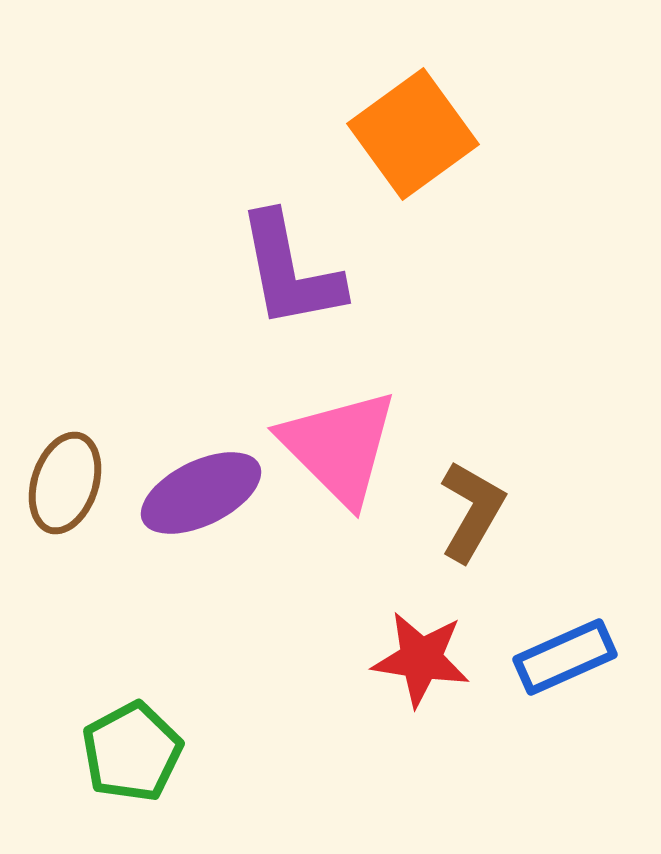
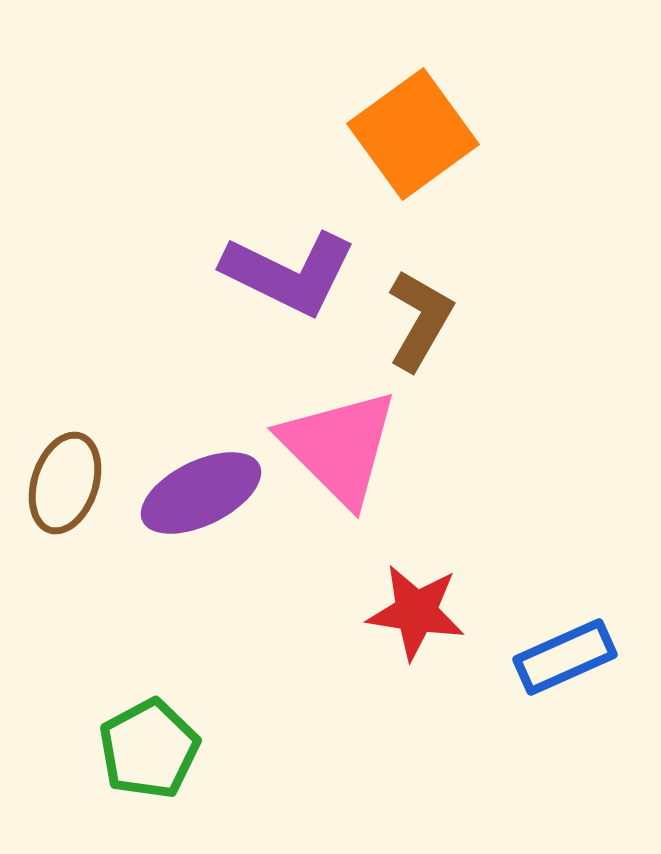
purple L-shape: moved 1 px left, 2 px down; rotated 53 degrees counterclockwise
brown L-shape: moved 52 px left, 191 px up
red star: moved 5 px left, 47 px up
green pentagon: moved 17 px right, 3 px up
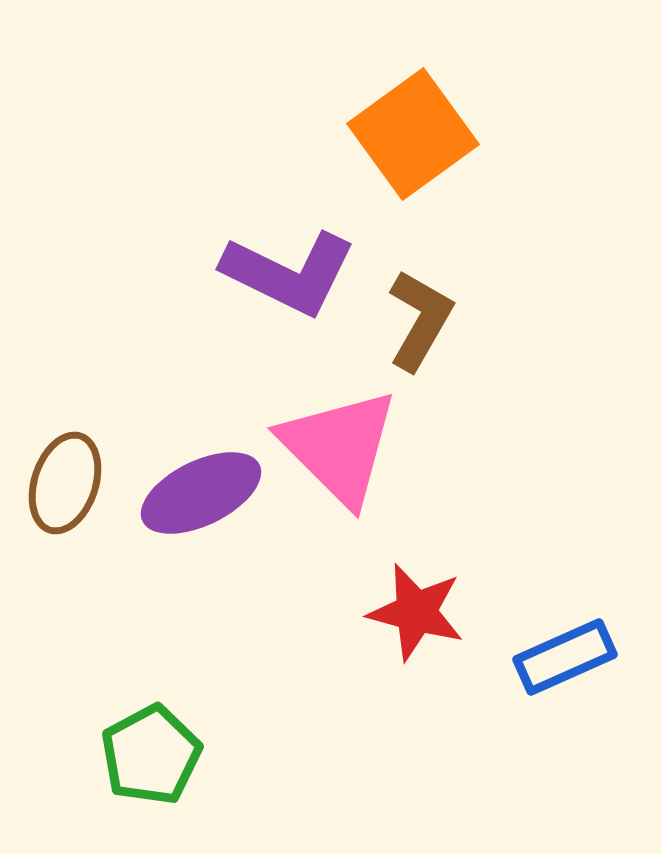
red star: rotated 6 degrees clockwise
green pentagon: moved 2 px right, 6 px down
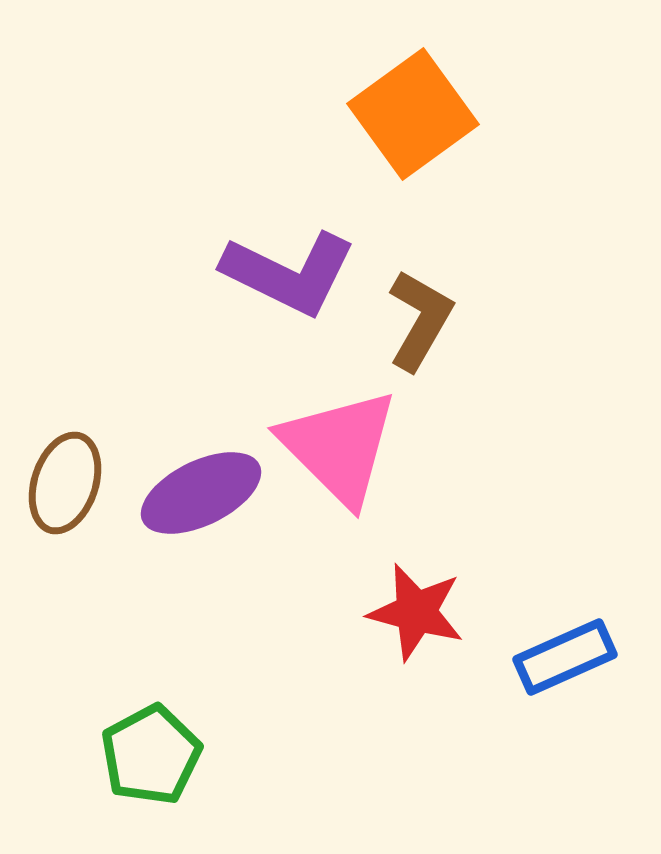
orange square: moved 20 px up
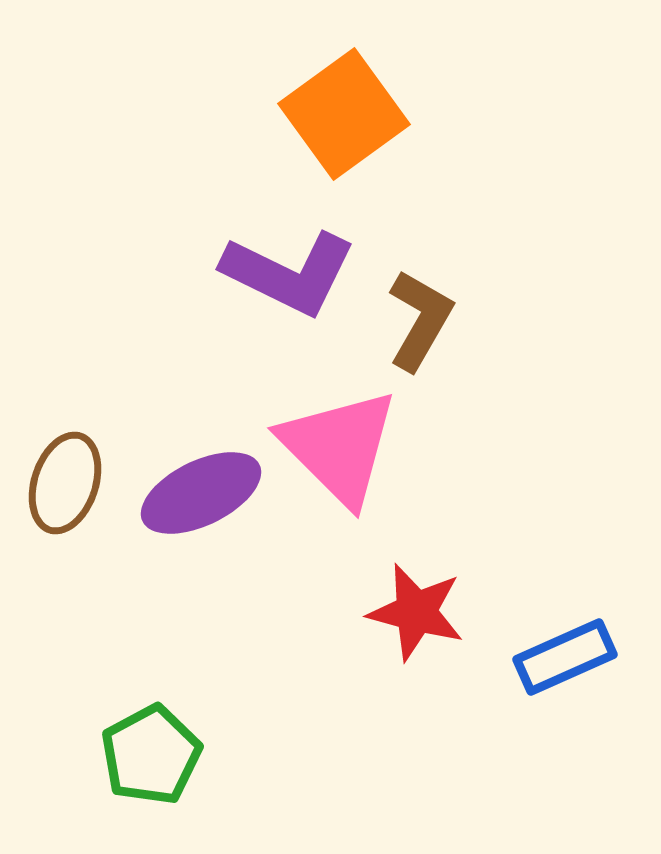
orange square: moved 69 px left
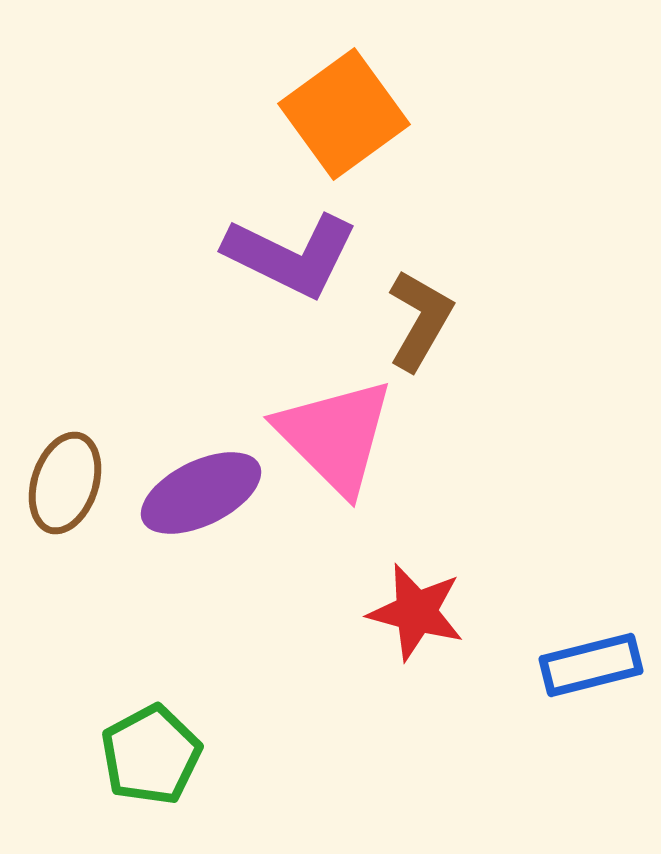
purple L-shape: moved 2 px right, 18 px up
pink triangle: moved 4 px left, 11 px up
blue rectangle: moved 26 px right, 8 px down; rotated 10 degrees clockwise
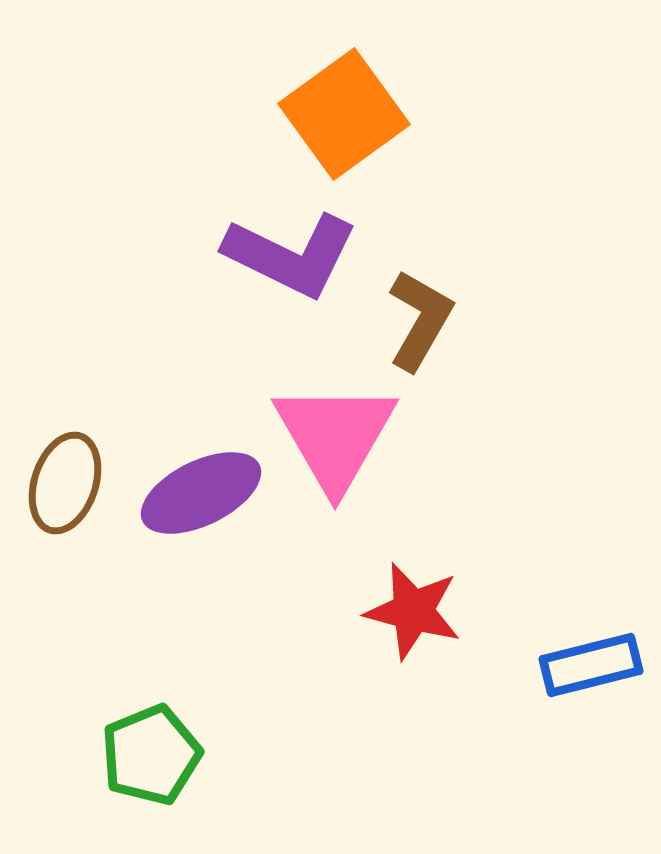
pink triangle: rotated 15 degrees clockwise
red star: moved 3 px left, 1 px up
green pentagon: rotated 6 degrees clockwise
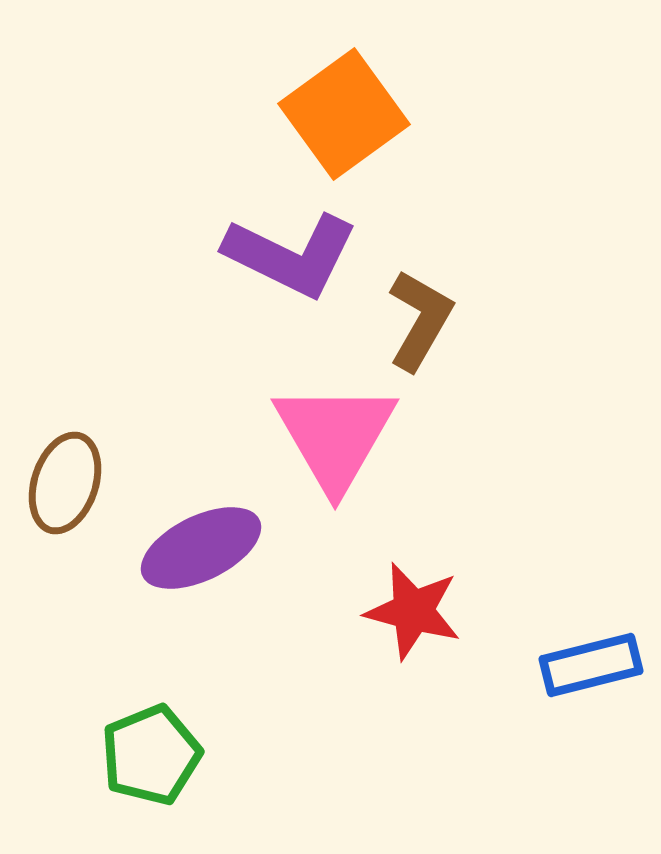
purple ellipse: moved 55 px down
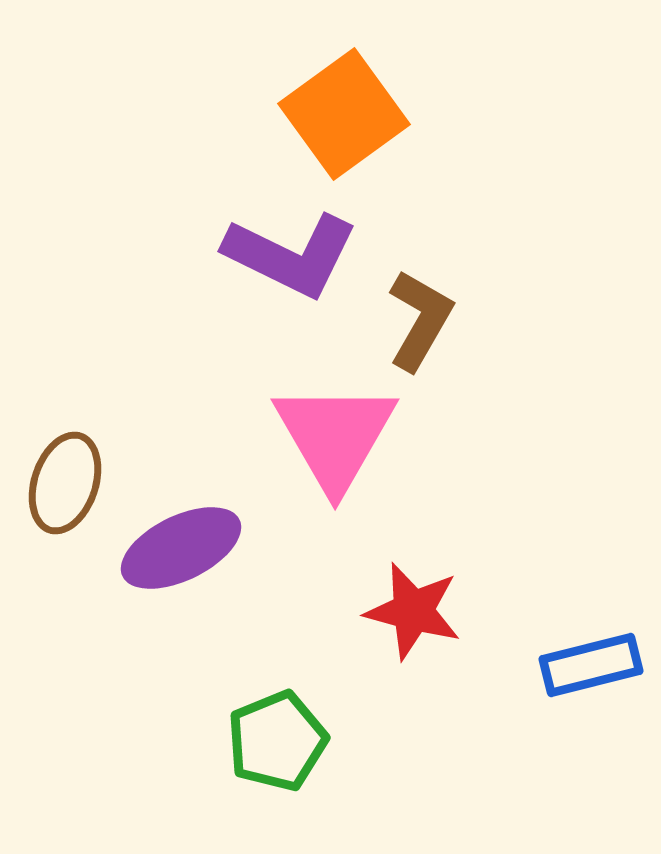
purple ellipse: moved 20 px left
green pentagon: moved 126 px right, 14 px up
